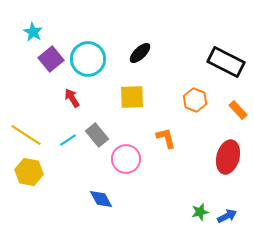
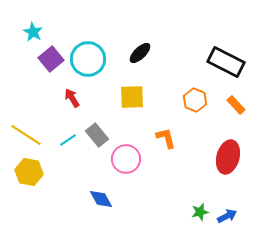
orange rectangle: moved 2 px left, 5 px up
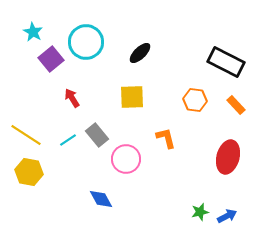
cyan circle: moved 2 px left, 17 px up
orange hexagon: rotated 15 degrees counterclockwise
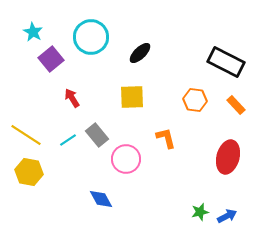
cyan circle: moved 5 px right, 5 px up
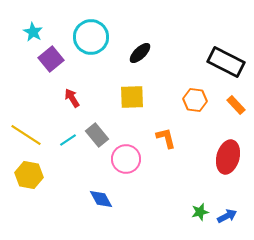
yellow hexagon: moved 3 px down
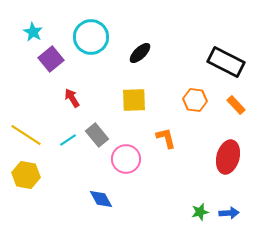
yellow square: moved 2 px right, 3 px down
yellow hexagon: moved 3 px left
blue arrow: moved 2 px right, 3 px up; rotated 24 degrees clockwise
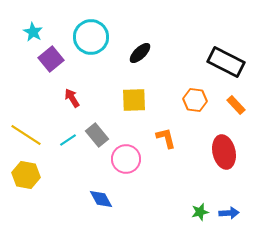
red ellipse: moved 4 px left, 5 px up; rotated 28 degrees counterclockwise
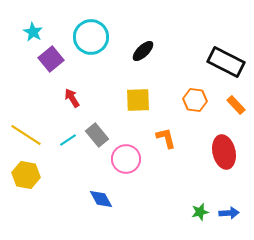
black ellipse: moved 3 px right, 2 px up
yellow square: moved 4 px right
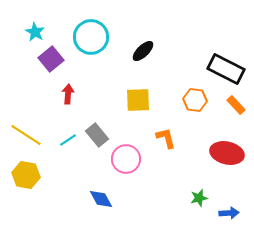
cyan star: moved 2 px right
black rectangle: moved 7 px down
red arrow: moved 4 px left, 4 px up; rotated 36 degrees clockwise
red ellipse: moved 3 px right, 1 px down; rotated 64 degrees counterclockwise
green star: moved 1 px left, 14 px up
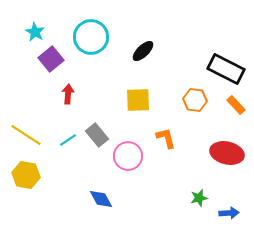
pink circle: moved 2 px right, 3 px up
